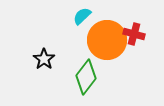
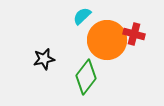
black star: rotated 25 degrees clockwise
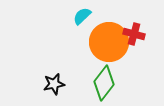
orange circle: moved 2 px right, 2 px down
black star: moved 10 px right, 25 px down
green diamond: moved 18 px right, 6 px down
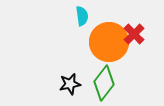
cyan semicircle: rotated 126 degrees clockwise
red cross: rotated 30 degrees clockwise
black star: moved 16 px right
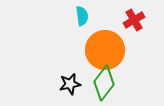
red cross: moved 14 px up; rotated 15 degrees clockwise
orange circle: moved 4 px left, 8 px down
